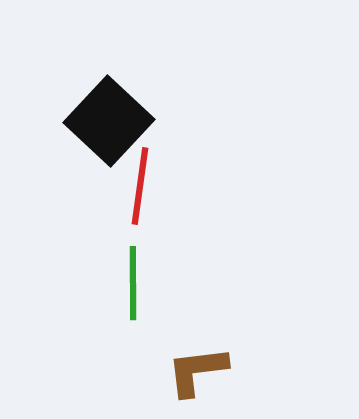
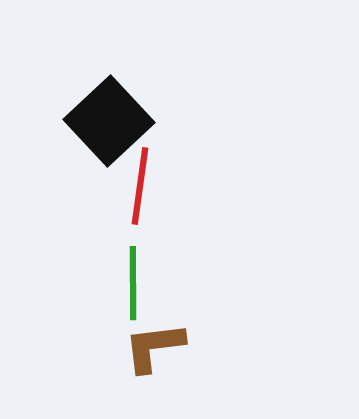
black square: rotated 4 degrees clockwise
brown L-shape: moved 43 px left, 24 px up
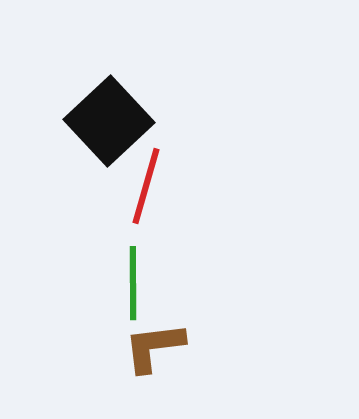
red line: moved 6 px right; rotated 8 degrees clockwise
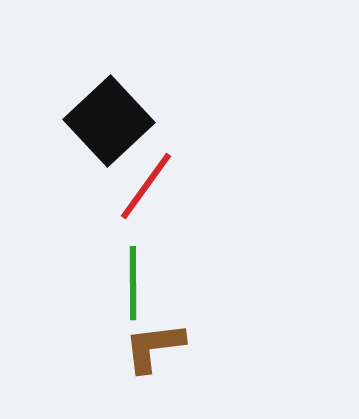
red line: rotated 20 degrees clockwise
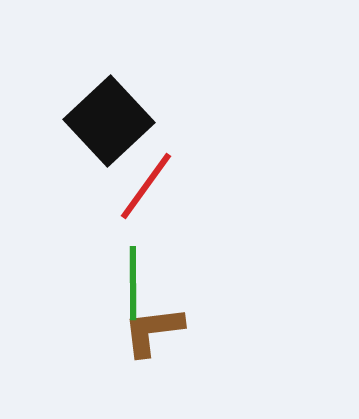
brown L-shape: moved 1 px left, 16 px up
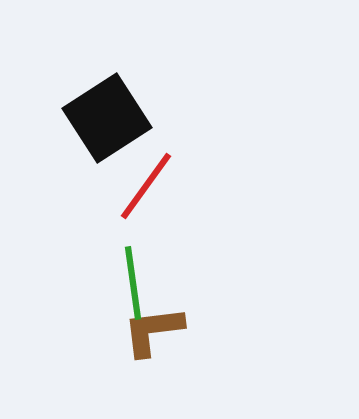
black square: moved 2 px left, 3 px up; rotated 10 degrees clockwise
green line: rotated 8 degrees counterclockwise
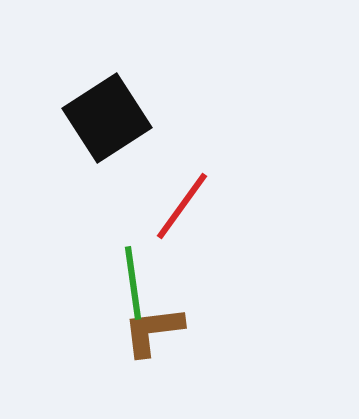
red line: moved 36 px right, 20 px down
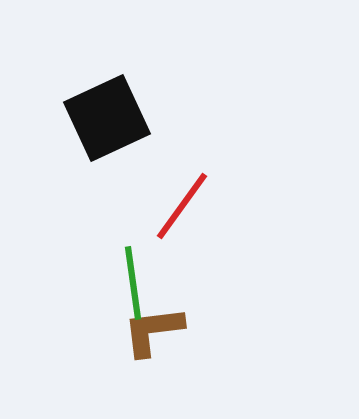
black square: rotated 8 degrees clockwise
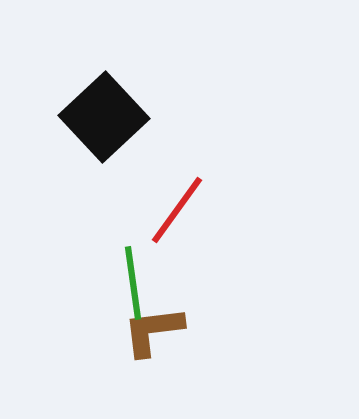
black square: moved 3 px left, 1 px up; rotated 18 degrees counterclockwise
red line: moved 5 px left, 4 px down
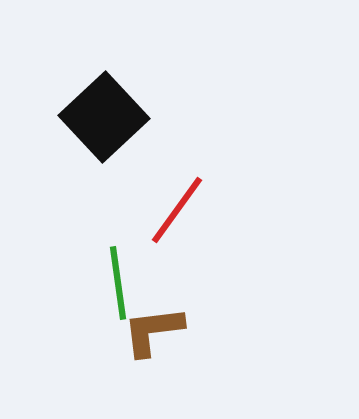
green line: moved 15 px left
